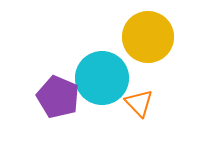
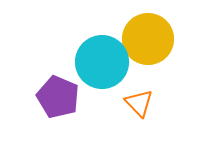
yellow circle: moved 2 px down
cyan circle: moved 16 px up
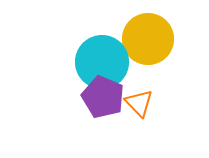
purple pentagon: moved 45 px right
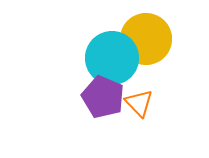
yellow circle: moved 2 px left
cyan circle: moved 10 px right, 4 px up
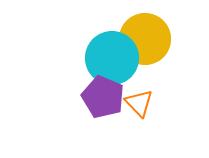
yellow circle: moved 1 px left
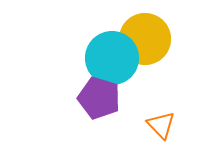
purple pentagon: moved 4 px left, 1 px down; rotated 6 degrees counterclockwise
orange triangle: moved 22 px right, 22 px down
